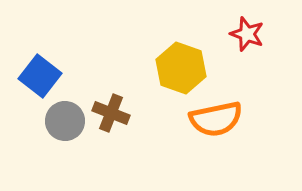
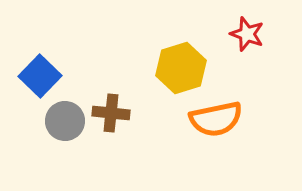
yellow hexagon: rotated 24 degrees clockwise
blue square: rotated 6 degrees clockwise
brown cross: rotated 15 degrees counterclockwise
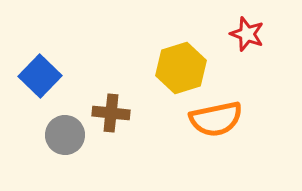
gray circle: moved 14 px down
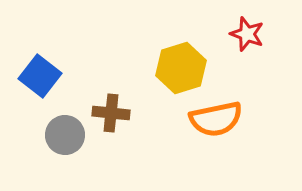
blue square: rotated 6 degrees counterclockwise
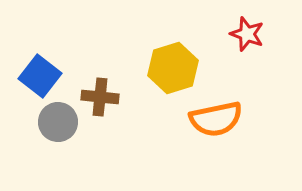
yellow hexagon: moved 8 px left
brown cross: moved 11 px left, 16 px up
gray circle: moved 7 px left, 13 px up
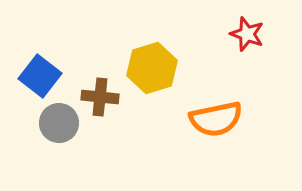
yellow hexagon: moved 21 px left
gray circle: moved 1 px right, 1 px down
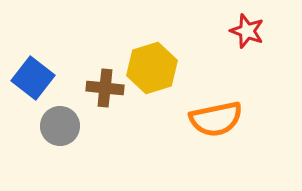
red star: moved 3 px up
blue square: moved 7 px left, 2 px down
brown cross: moved 5 px right, 9 px up
gray circle: moved 1 px right, 3 px down
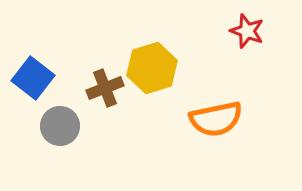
brown cross: rotated 27 degrees counterclockwise
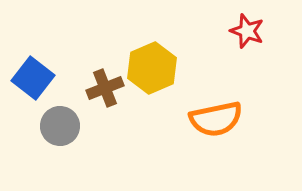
yellow hexagon: rotated 6 degrees counterclockwise
